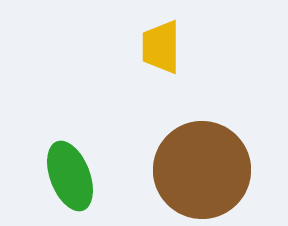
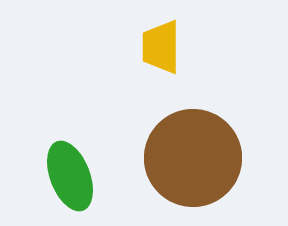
brown circle: moved 9 px left, 12 px up
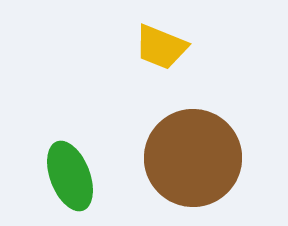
yellow trapezoid: rotated 68 degrees counterclockwise
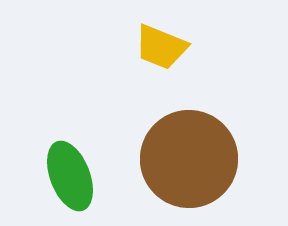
brown circle: moved 4 px left, 1 px down
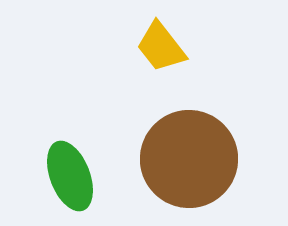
yellow trapezoid: rotated 30 degrees clockwise
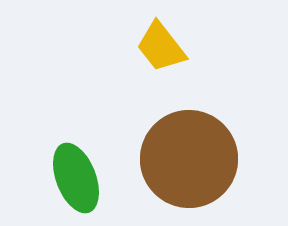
green ellipse: moved 6 px right, 2 px down
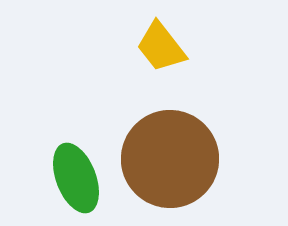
brown circle: moved 19 px left
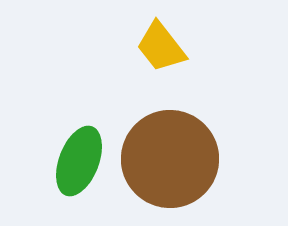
green ellipse: moved 3 px right, 17 px up; rotated 42 degrees clockwise
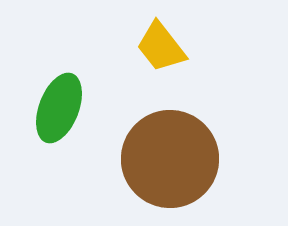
green ellipse: moved 20 px left, 53 px up
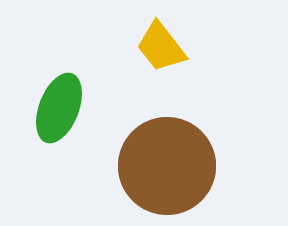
brown circle: moved 3 px left, 7 px down
